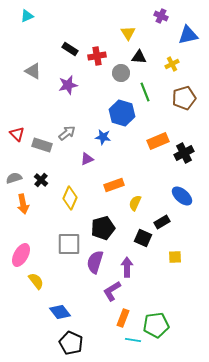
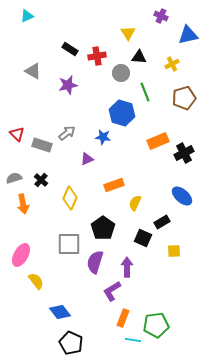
black pentagon at (103, 228): rotated 20 degrees counterclockwise
yellow square at (175, 257): moved 1 px left, 6 px up
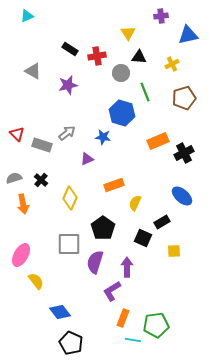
purple cross at (161, 16): rotated 32 degrees counterclockwise
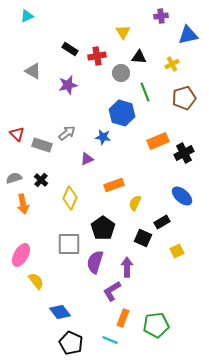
yellow triangle at (128, 33): moved 5 px left, 1 px up
yellow square at (174, 251): moved 3 px right; rotated 24 degrees counterclockwise
cyan line at (133, 340): moved 23 px left; rotated 14 degrees clockwise
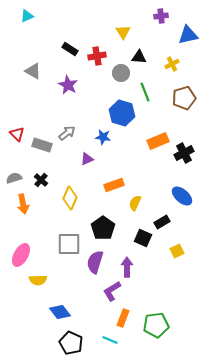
purple star at (68, 85): rotated 30 degrees counterclockwise
yellow semicircle at (36, 281): moved 2 px right, 1 px up; rotated 126 degrees clockwise
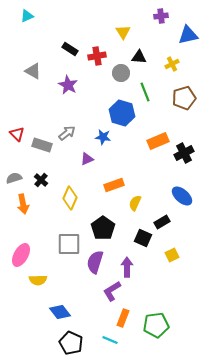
yellow square at (177, 251): moved 5 px left, 4 px down
